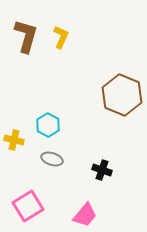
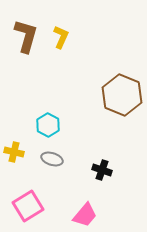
yellow cross: moved 12 px down
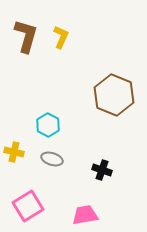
brown hexagon: moved 8 px left
pink trapezoid: rotated 140 degrees counterclockwise
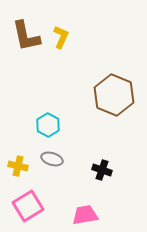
brown L-shape: rotated 152 degrees clockwise
yellow cross: moved 4 px right, 14 px down
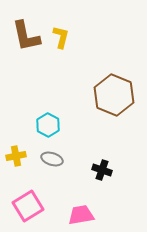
yellow L-shape: rotated 10 degrees counterclockwise
yellow cross: moved 2 px left, 10 px up; rotated 24 degrees counterclockwise
pink trapezoid: moved 4 px left
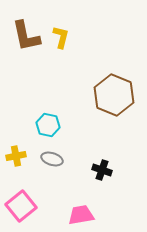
cyan hexagon: rotated 15 degrees counterclockwise
pink square: moved 7 px left; rotated 8 degrees counterclockwise
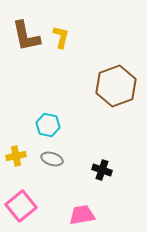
brown hexagon: moved 2 px right, 9 px up; rotated 18 degrees clockwise
pink trapezoid: moved 1 px right
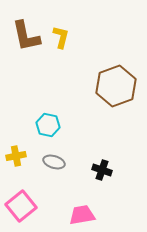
gray ellipse: moved 2 px right, 3 px down
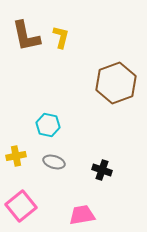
brown hexagon: moved 3 px up
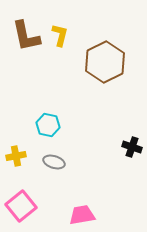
yellow L-shape: moved 1 px left, 2 px up
brown hexagon: moved 11 px left, 21 px up; rotated 6 degrees counterclockwise
black cross: moved 30 px right, 23 px up
